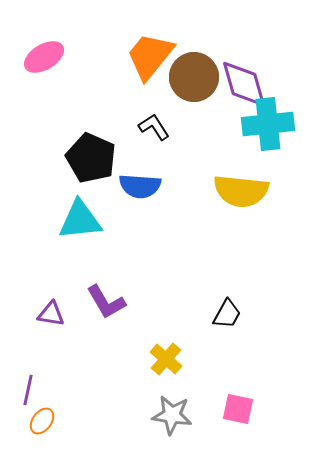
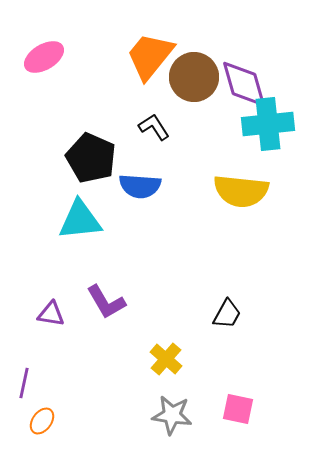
purple line: moved 4 px left, 7 px up
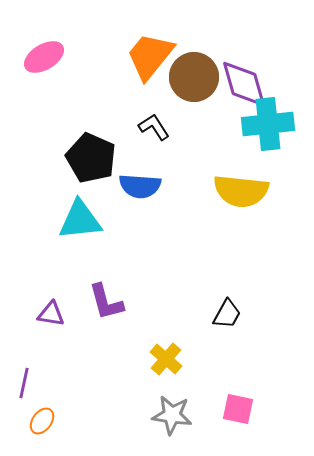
purple L-shape: rotated 15 degrees clockwise
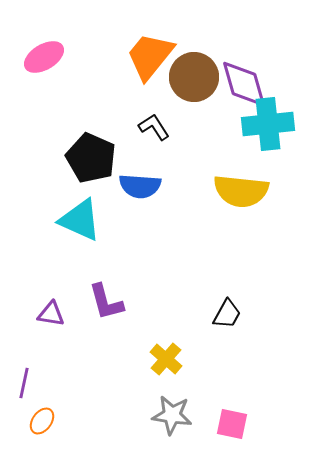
cyan triangle: rotated 30 degrees clockwise
pink square: moved 6 px left, 15 px down
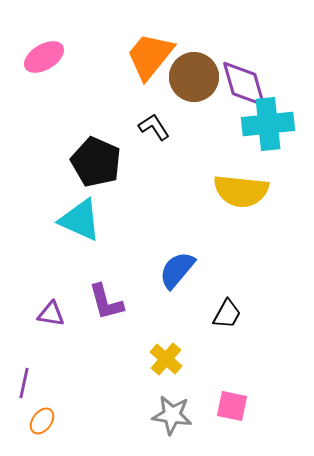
black pentagon: moved 5 px right, 4 px down
blue semicircle: moved 37 px right, 84 px down; rotated 126 degrees clockwise
pink square: moved 18 px up
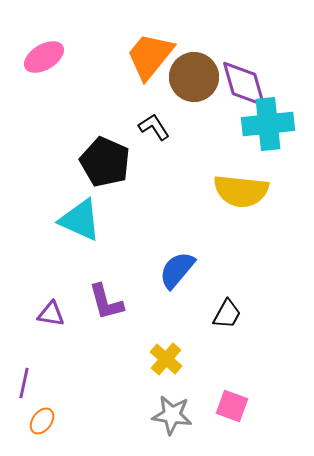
black pentagon: moved 9 px right
pink square: rotated 8 degrees clockwise
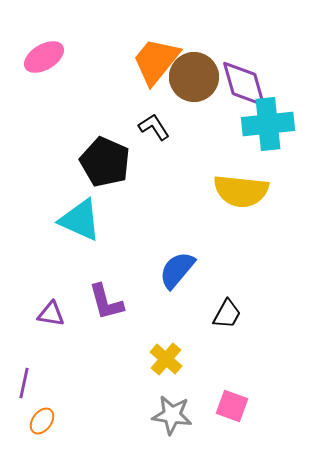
orange trapezoid: moved 6 px right, 5 px down
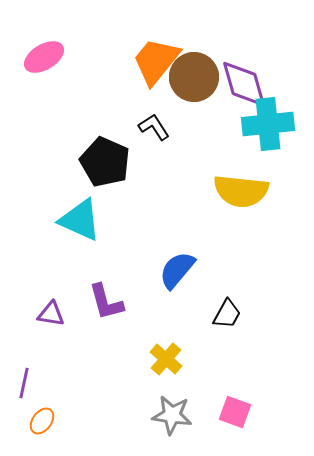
pink square: moved 3 px right, 6 px down
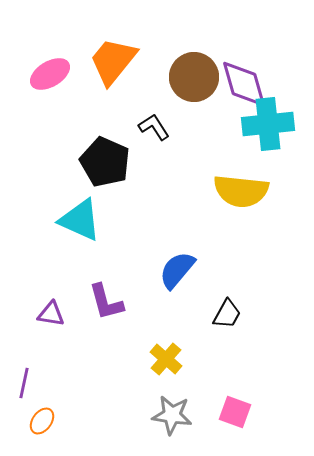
pink ellipse: moved 6 px right, 17 px down
orange trapezoid: moved 43 px left
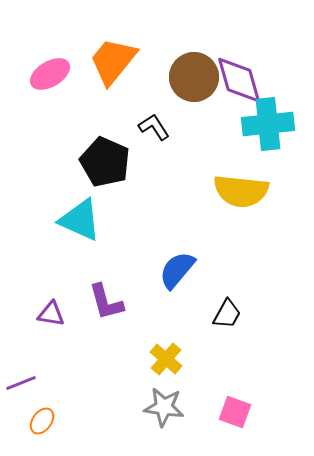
purple diamond: moved 5 px left, 4 px up
purple line: moved 3 px left; rotated 56 degrees clockwise
gray star: moved 8 px left, 8 px up
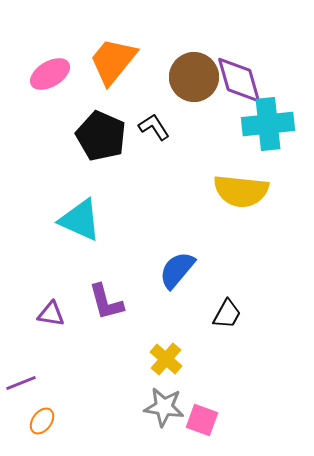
black pentagon: moved 4 px left, 26 px up
pink square: moved 33 px left, 8 px down
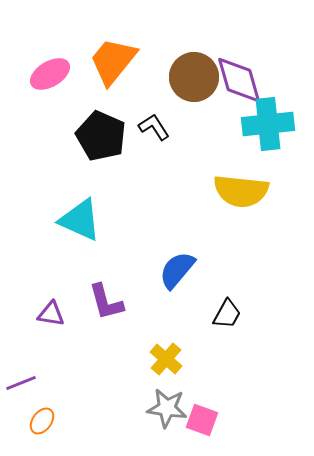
gray star: moved 3 px right, 1 px down
